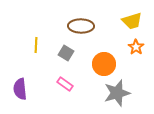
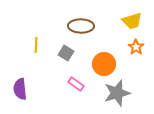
pink rectangle: moved 11 px right
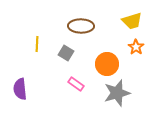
yellow line: moved 1 px right, 1 px up
orange circle: moved 3 px right
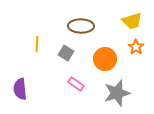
orange circle: moved 2 px left, 5 px up
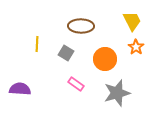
yellow trapezoid: rotated 100 degrees counterclockwise
purple semicircle: rotated 100 degrees clockwise
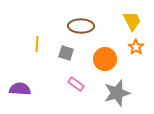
gray square: rotated 14 degrees counterclockwise
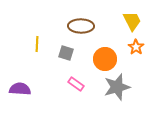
gray star: moved 6 px up
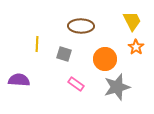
gray square: moved 2 px left, 1 px down
purple semicircle: moved 1 px left, 9 px up
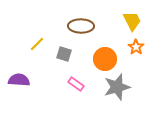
yellow line: rotated 42 degrees clockwise
